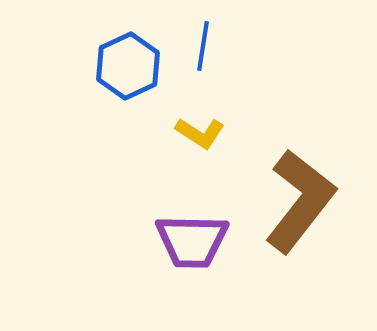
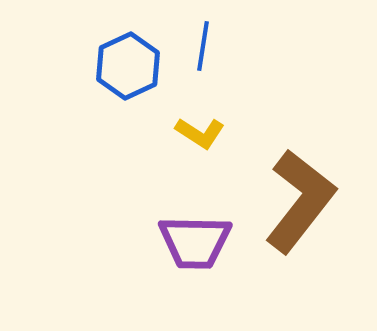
purple trapezoid: moved 3 px right, 1 px down
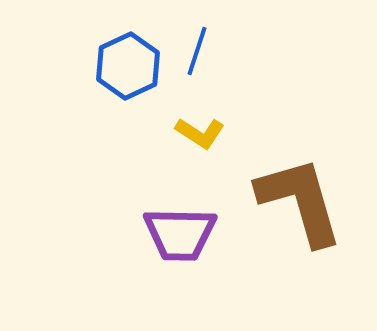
blue line: moved 6 px left, 5 px down; rotated 9 degrees clockwise
brown L-shape: rotated 54 degrees counterclockwise
purple trapezoid: moved 15 px left, 8 px up
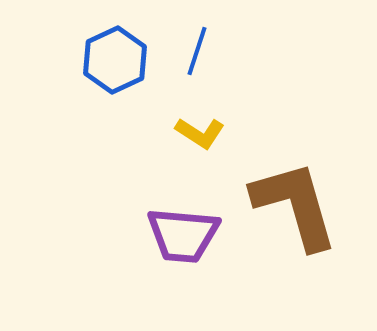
blue hexagon: moved 13 px left, 6 px up
brown L-shape: moved 5 px left, 4 px down
purple trapezoid: moved 3 px right, 1 px down; rotated 4 degrees clockwise
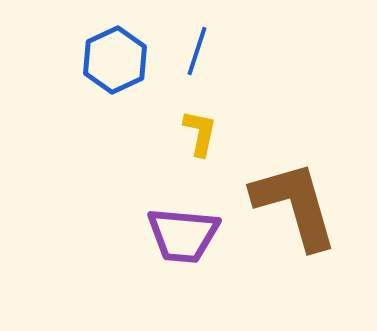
yellow L-shape: rotated 111 degrees counterclockwise
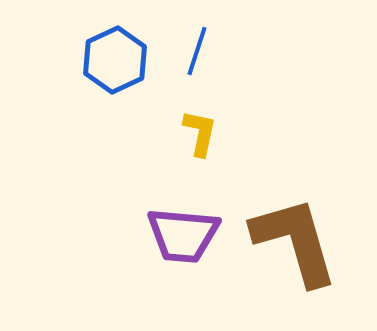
brown L-shape: moved 36 px down
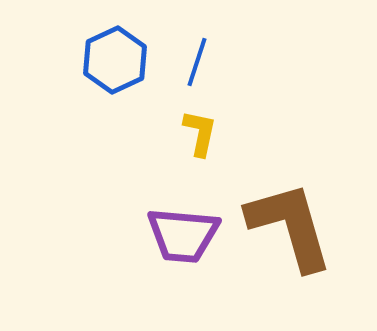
blue line: moved 11 px down
brown L-shape: moved 5 px left, 15 px up
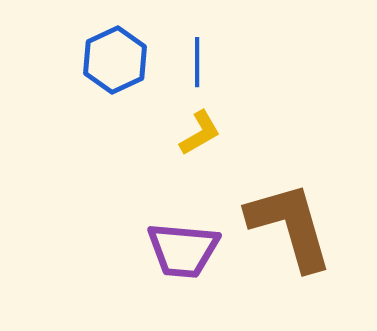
blue line: rotated 18 degrees counterclockwise
yellow L-shape: rotated 48 degrees clockwise
purple trapezoid: moved 15 px down
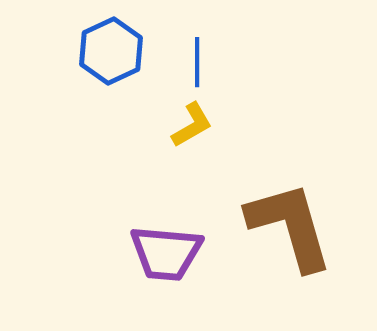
blue hexagon: moved 4 px left, 9 px up
yellow L-shape: moved 8 px left, 8 px up
purple trapezoid: moved 17 px left, 3 px down
